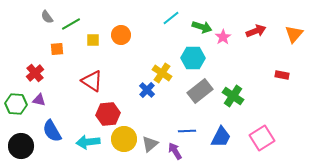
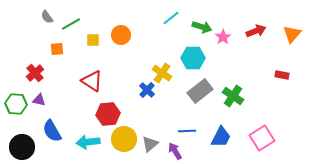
orange triangle: moved 2 px left
black circle: moved 1 px right, 1 px down
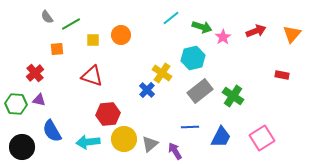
cyan hexagon: rotated 15 degrees counterclockwise
red triangle: moved 5 px up; rotated 15 degrees counterclockwise
blue line: moved 3 px right, 4 px up
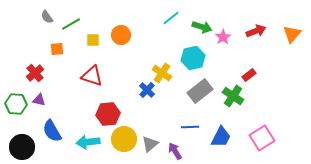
red rectangle: moved 33 px left; rotated 48 degrees counterclockwise
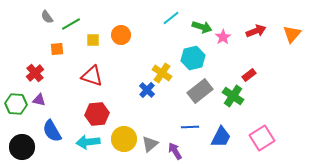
red hexagon: moved 11 px left
